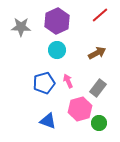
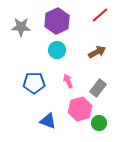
brown arrow: moved 1 px up
blue pentagon: moved 10 px left; rotated 15 degrees clockwise
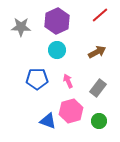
blue pentagon: moved 3 px right, 4 px up
pink hexagon: moved 9 px left, 2 px down
green circle: moved 2 px up
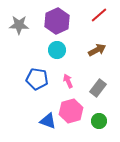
red line: moved 1 px left
gray star: moved 2 px left, 2 px up
brown arrow: moved 2 px up
blue pentagon: rotated 10 degrees clockwise
